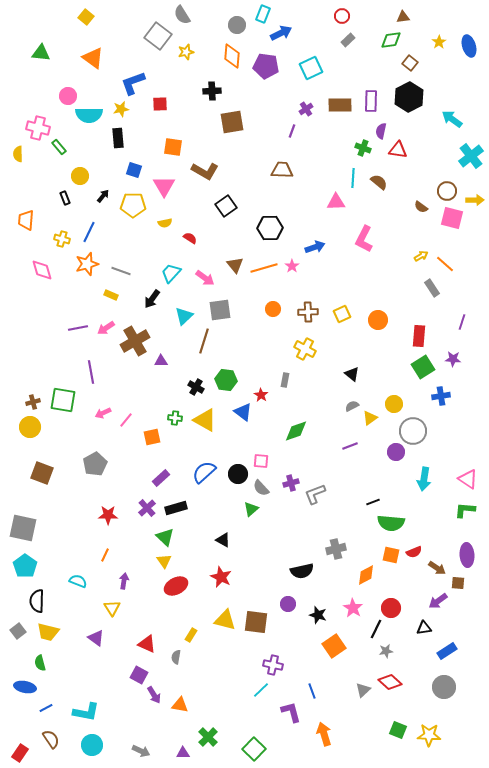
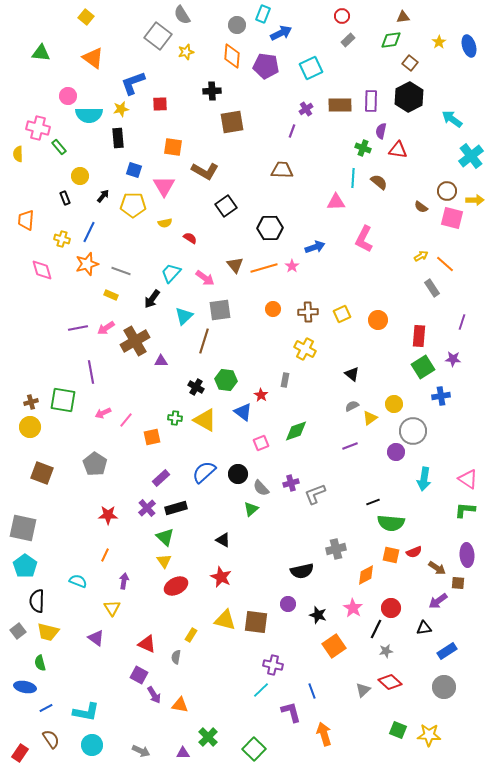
brown cross at (33, 402): moved 2 px left
pink square at (261, 461): moved 18 px up; rotated 28 degrees counterclockwise
gray pentagon at (95, 464): rotated 10 degrees counterclockwise
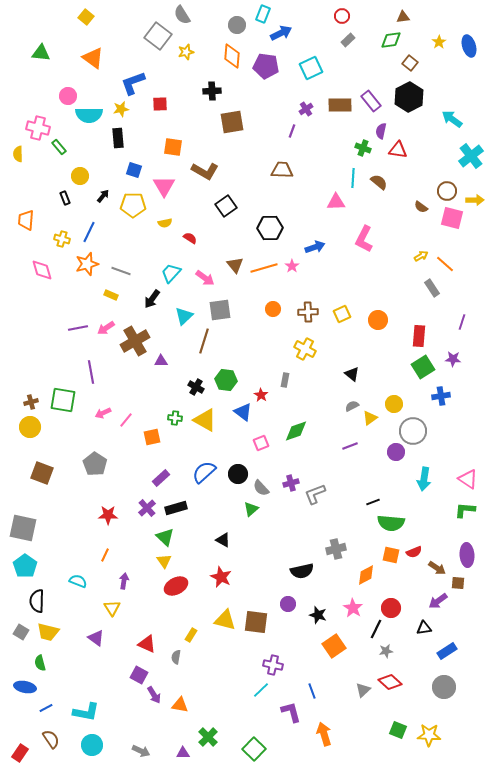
purple rectangle at (371, 101): rotated 40 degrees counterclockwise
gray square at (18, 631): moved 3 px right, 1 px down; rotated 21 degrees counterclockwise
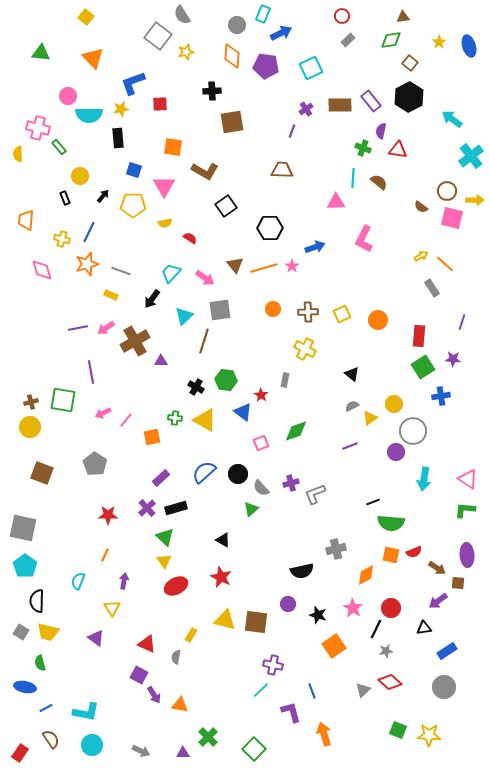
orange triangle at (93, 58): rotated 10 degrees clockwise
cyan semicircle at (78, 581): rotated 90 degrees counterclockwise
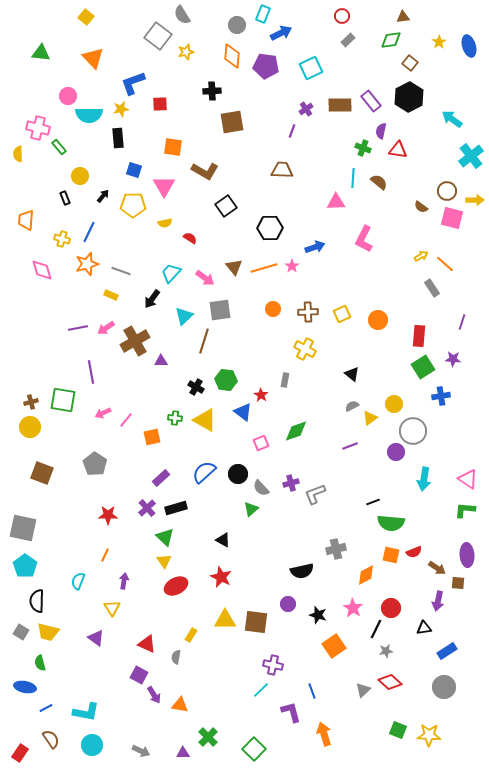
brown triangle at (235, 265): moved 1 px left, 2 px down
purple arrow at (438, 601): rotated 42 degrees counterclockwise
yellow triangle at (225, 620): rotated 15 degrees counterclockwise
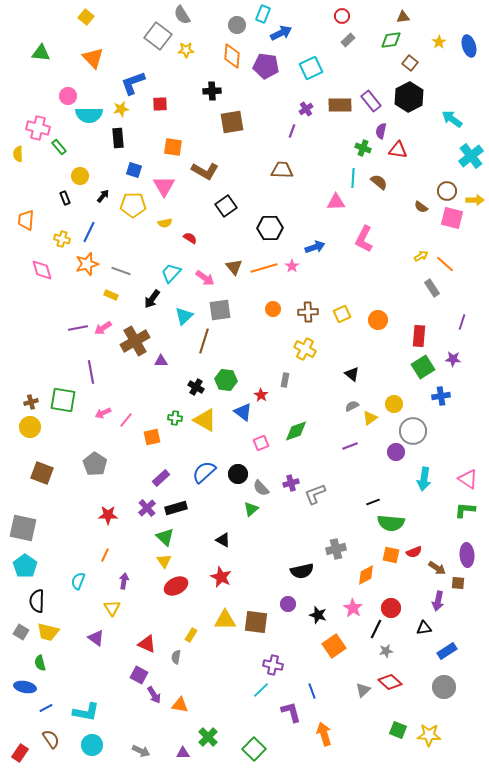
yellow star at (186, 52): moved 2 px up; rotated 14 degrees clockwise
pink arrow at (106, 328): moved 3 px left
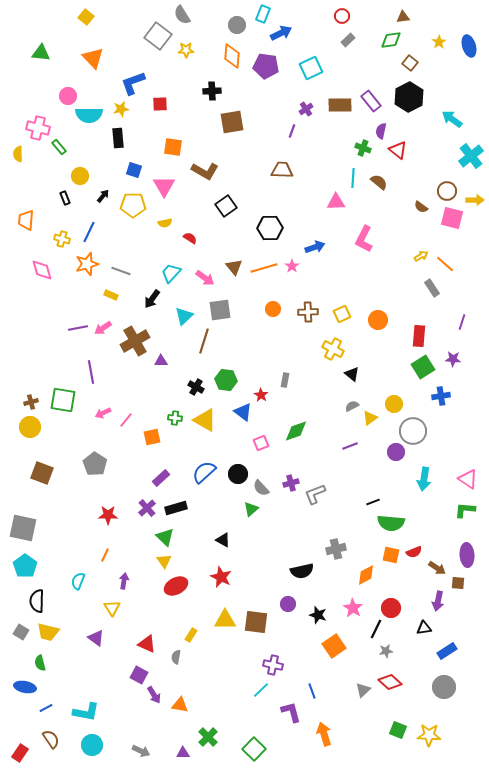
red triangle at (398, 150): rotated 30 degrees clockwise
yellow cross at (305, 349): moved 28 px right
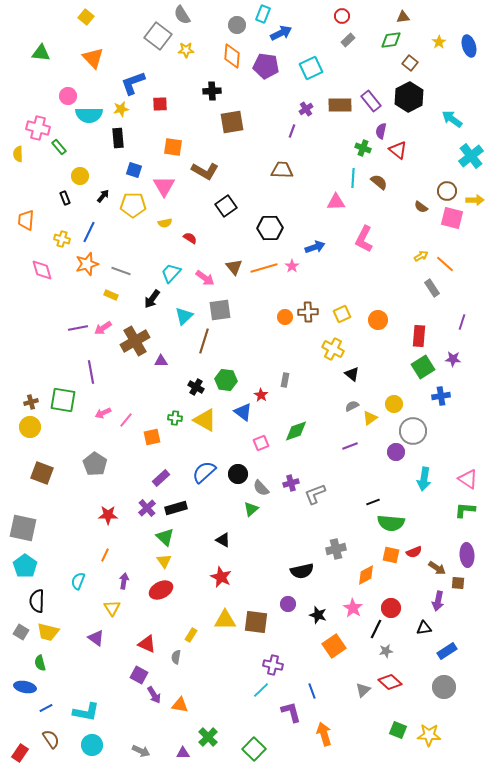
orange circle at (273, 309): moved 12 px right, 8 px down
red ellipse at (176, 586): moved 15 px left, 4 px down
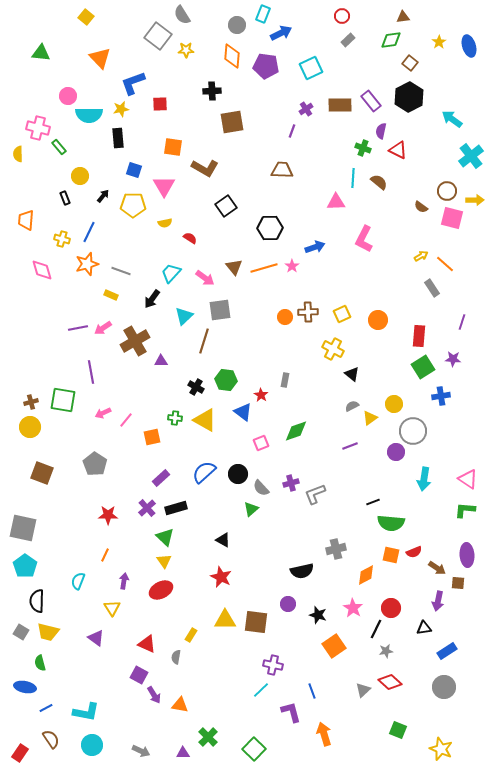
orange triangle at (93, 58): moved 7 px right
red triangle at (398, 150): rotated 12 degrees counterclockwise
brown L-shape at (205, 171): moved 3 px up
yellow star at (429, 735): moved 12 px right, 14 px down; rotated 20 degrees clockwise
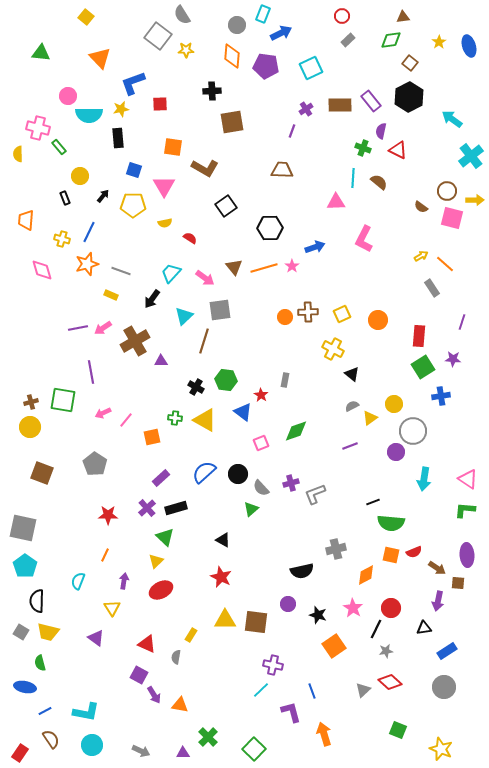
yellow triangle at (164, 561): moved 8 px left; rotated 21 degrees clockwise
blue line at (46, 708): moved 1 px left, 3 px down
